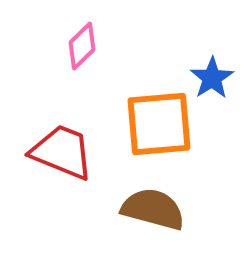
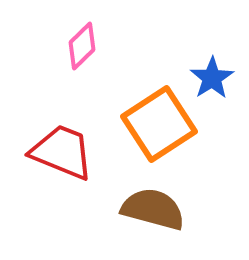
orange square: rotated 28 degrees counterclockwise
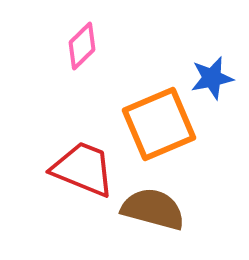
blue star: rotated 21 degrees clockwise
orange square: rotated 10 degrees clockwise
red trapezoid: moved 21 px right, 17 px down
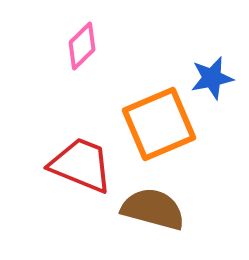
red trapezoid: moved 2 px left, 4 px up
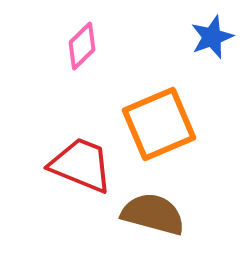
blue star: moved 41 px up; rotated 9 degrees counterclockwise
brown semicircle: moved 5 px down
